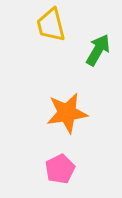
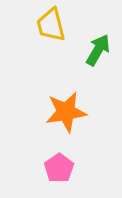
orange star: moved 1 px left, 1 px up
pink pentagon: moved 1 px left, 1 px up; rotated 8 degrees counterclockwise
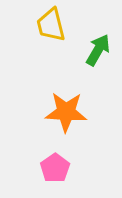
orange star: rotated 12 degrees clockwise
pink pentagon: moved 4 px left
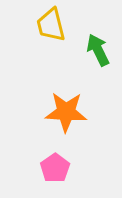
green arrow: rotated 56 degrees counterclockwise
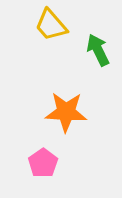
yellow trapezoid: rotated 27 degrees counterclockwise
pink pentagon: moved 12 px left, 5 px up
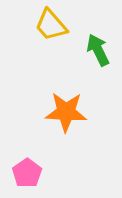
pink pentagon: moved 16 px left, 10 px down
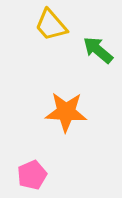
green arrow: rotated 24 degrees counterclockwise
pink pentagon: moved 5 px right, 2 px down; rotated 12 degrees clockwise
